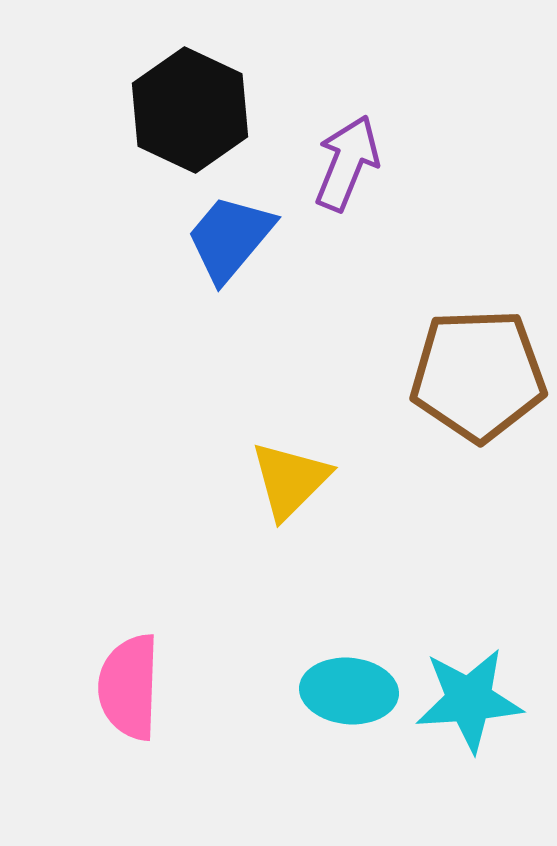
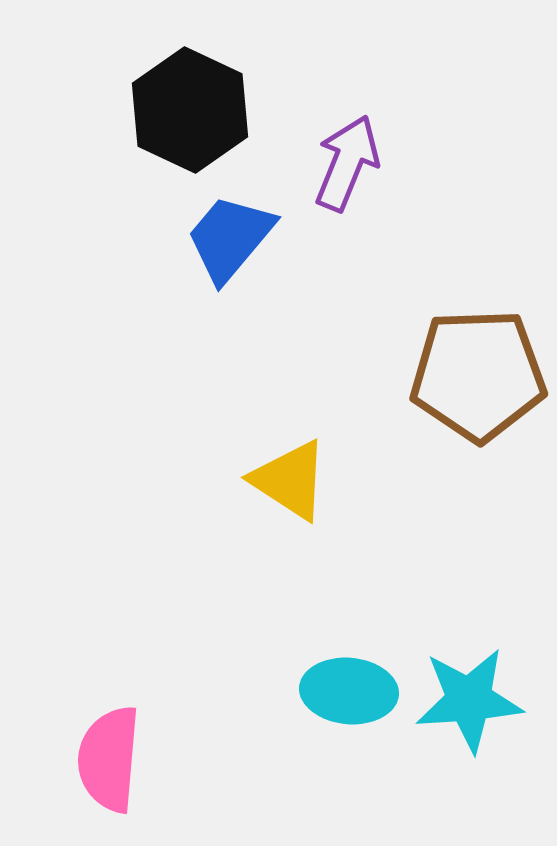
yellow triangle: rotated 42 degrees counterclockwise
pink semicircle: moved 20 px left, 72 px down; rotated 3 degrees clockwise
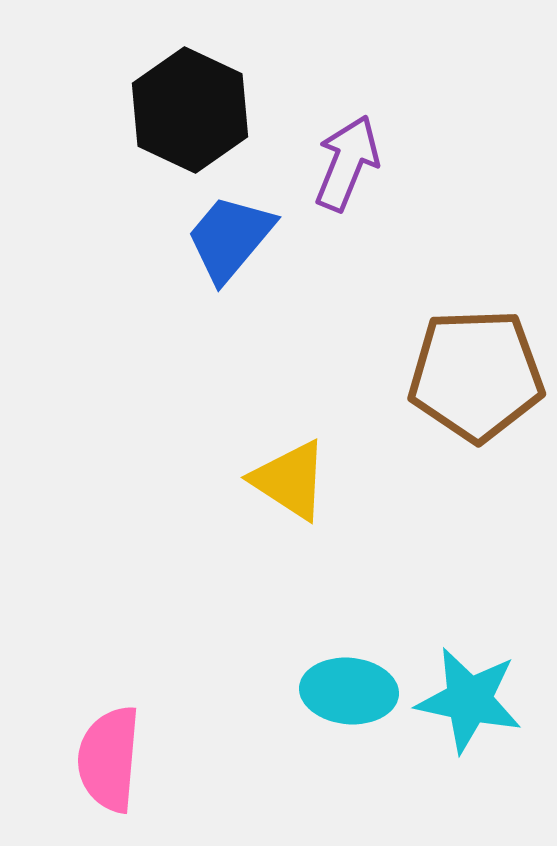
brown pentagon: moved 2 px left
cyan star: rotated 16 degrees clockwise
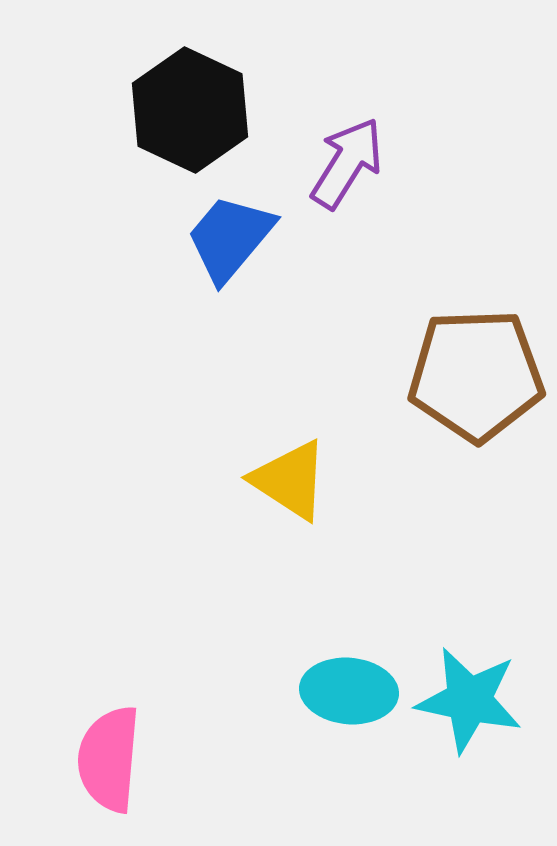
purple arrow: rotated 10 degrees clockwise
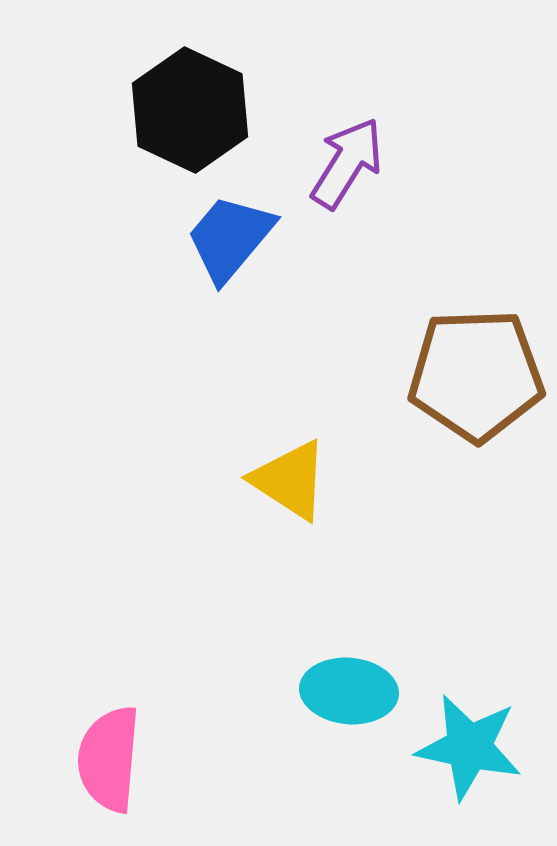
cyan star: moved 47 px down
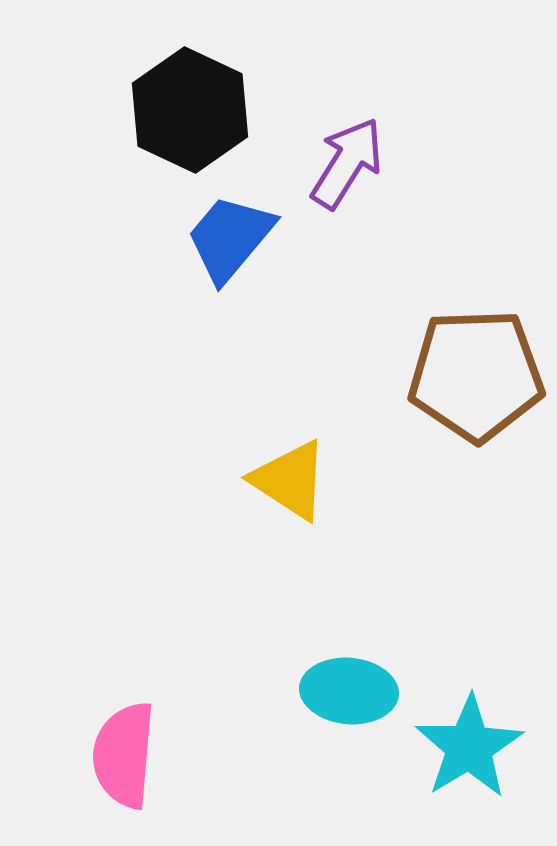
cyan star: rotated 29 degrees clockwise
pink semicircle: moved 15 px right, 4 px up
